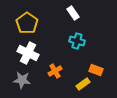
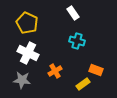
yellow pentagon: rotated 10 degrees counterclockwise
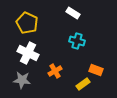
white rectangle: rotated 24 degrees counterclockwise
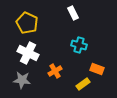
white rectangle: rotated 32 degrees clockwise
cyan cross: moved 2 px right, 4 px down
orange rectangle: moved 1 px right, 1 px up
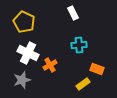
yellow pentagon: moved 3 px left, 1 px up
cyan cross: rotated 21 degrees counterclockwise
orange cross: moved 5 px left, 6 px up
gray star: rotated 24 degrees counterclockwise
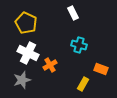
yellow pentagon: moved 2 px right, 1 px down
cyan cross: rotated 21 degrees clockwise
orange rectangle: moved 4 px right
yellow rectangle: rotated 24 degrees counterclockwise
